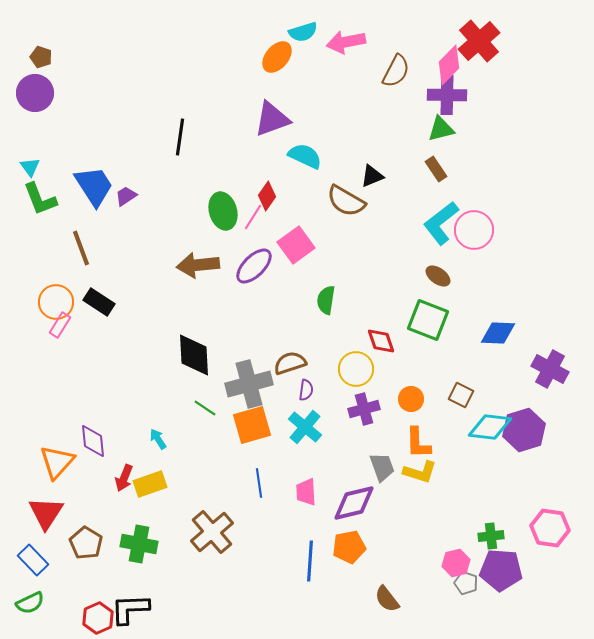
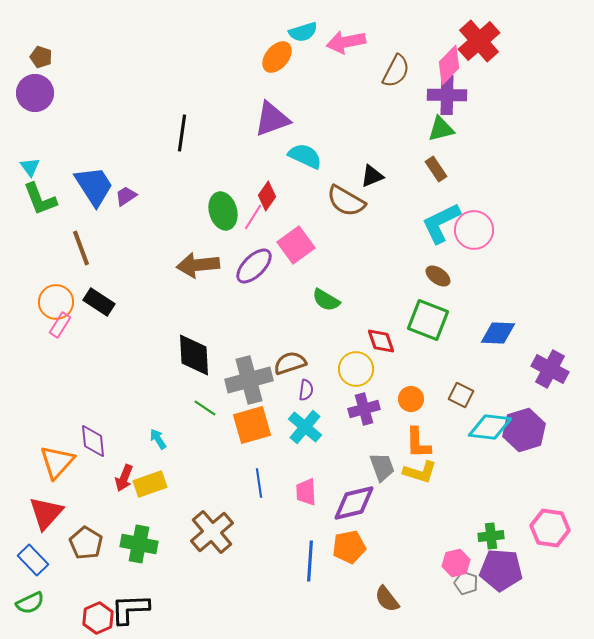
black line at (180, 137): moved 2 px right, 4 px up
cyan L-shape at (441, 223): rotated 12 degrees clockwise
green semicircle at (326, 300): rotated 68 degrees counterclockwise
gray cross at (249, 384): moved 4 px up
red triangle at (46, 513): rotated 9 degrees clockwise
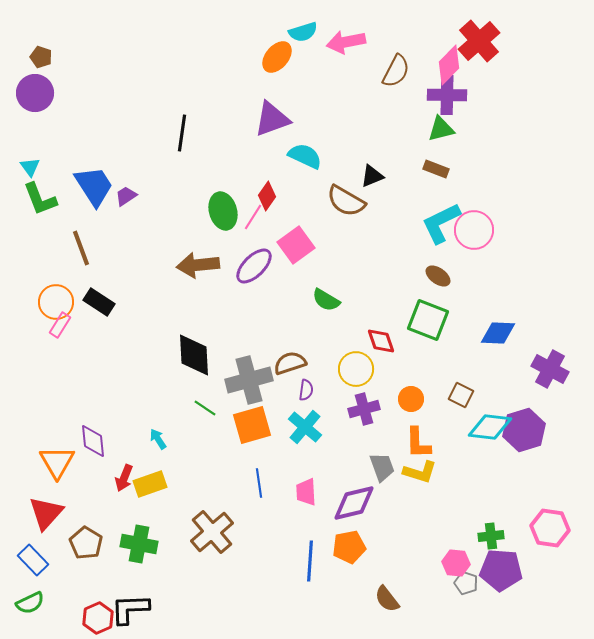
brown rectangle at (436, 169): rotated 35 degrees counterclockwise
orange triangle at (57, 462): rotated 12 degrees counterclockwise
pink hexagon at (456, 563): rotated 20 degrees clockwise
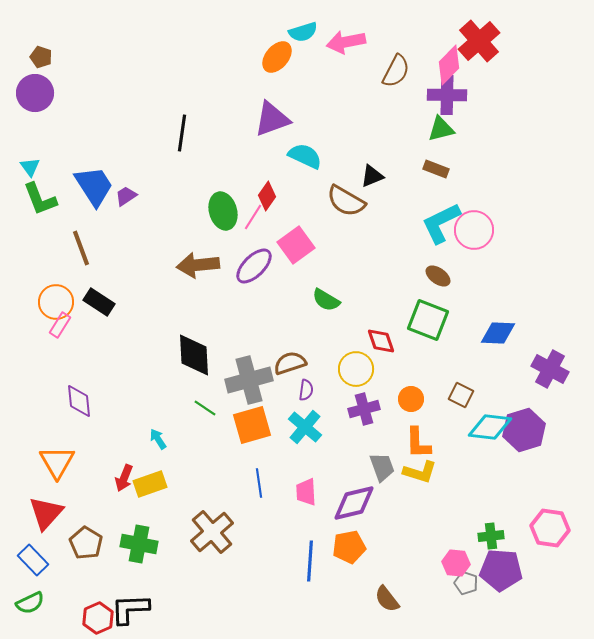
purple diamond at (93, 441): moved 14 px left, 40 px up
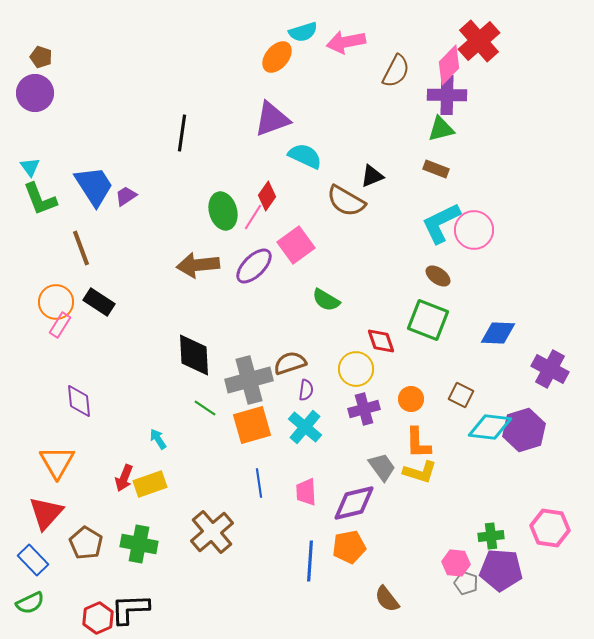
gray trapezoid at (382, 467): rotated 16 degrees counterclockwise
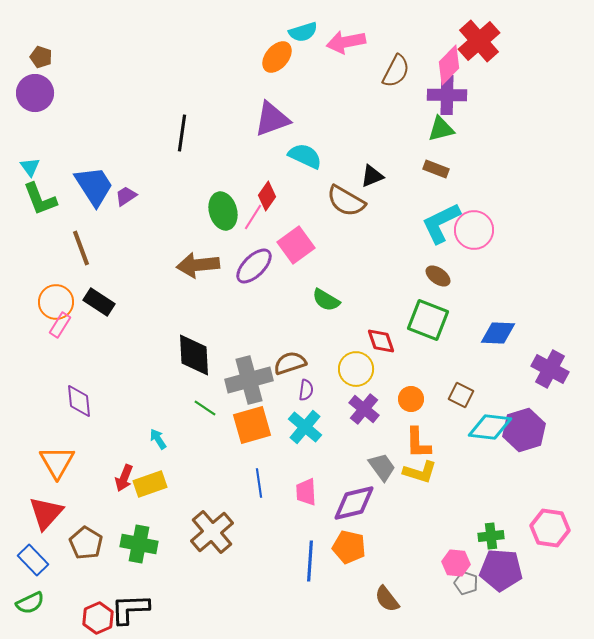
purple cross at (364, 409): rotated 36 degrees counterclockwise
orange pentagon at (349, 547): rotated 24 degrees clockwise
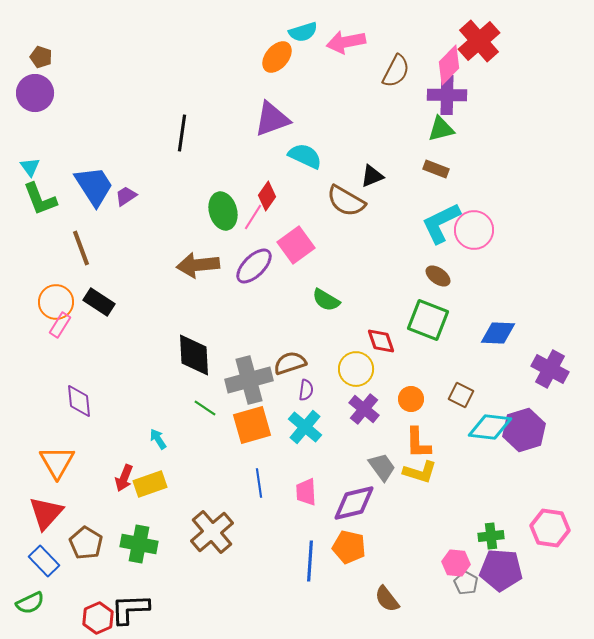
blue rectangle at (33, 560): moved 11 px right, 1 px down
gray pentagon at (466, 583): rotated 10 degrees clockwise
